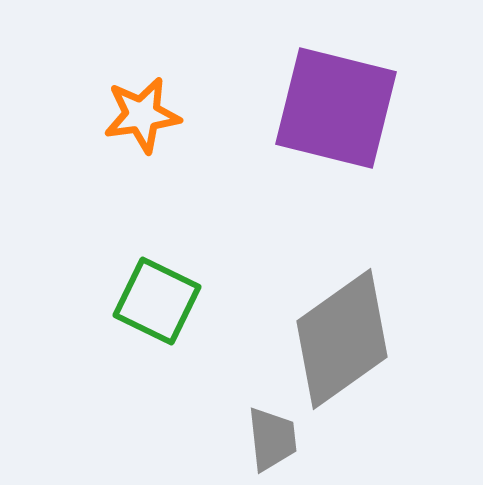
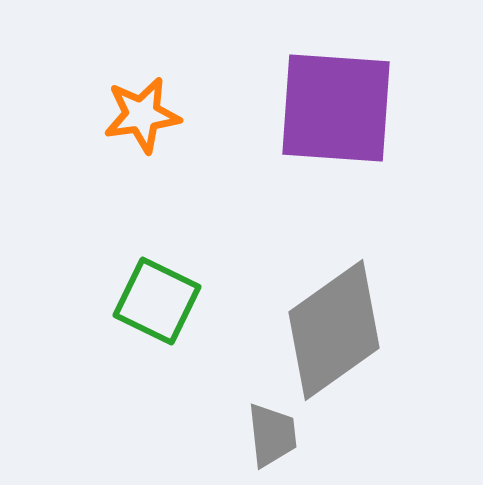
purple square: rotated 10 degrees counterclockwise
gray diamond: moved 8 px left, 9 px up
gray trapezoid: moved 4 px up
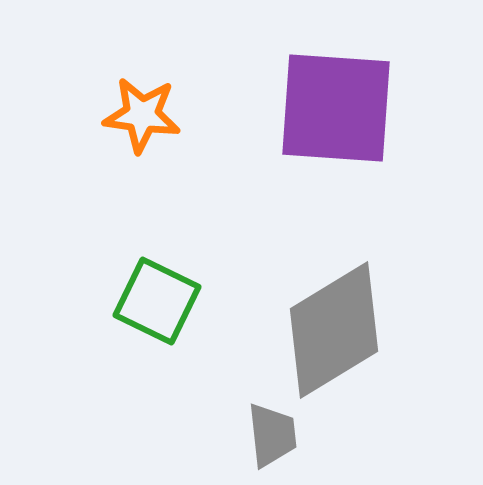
orange star: rotated 16 degrees clockwise
gray diamond: rotated 4 degrees clockwise
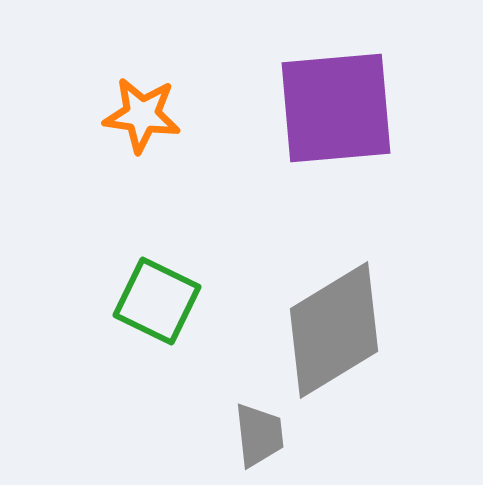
purple square: rotated 9 degrees counterclockwise
gray trapezoid: moved 13 px left
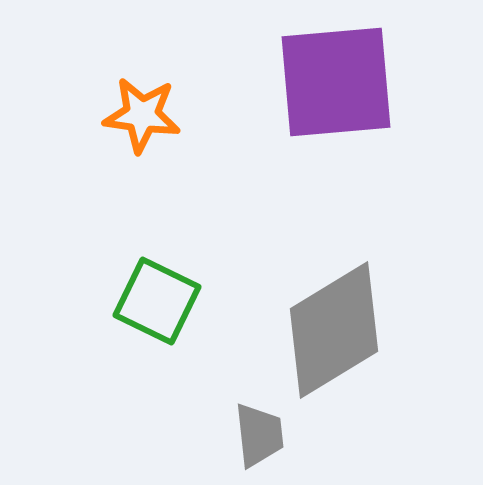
purple square: moved 26 px up
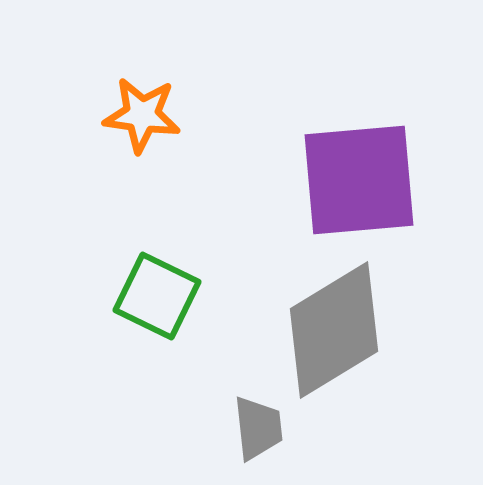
purple square: moved 23 px right, 98 px down
green square: moved 5 px up
gray trapezoid: moved 1 px left, 7 px up
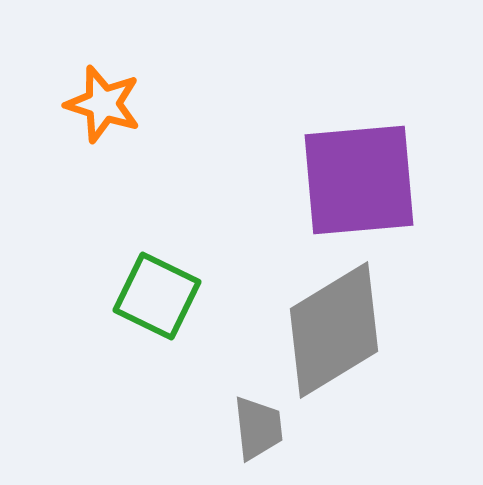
orange star: moved 39 px left, 11 px up; rotated 10 degrees clockwise
